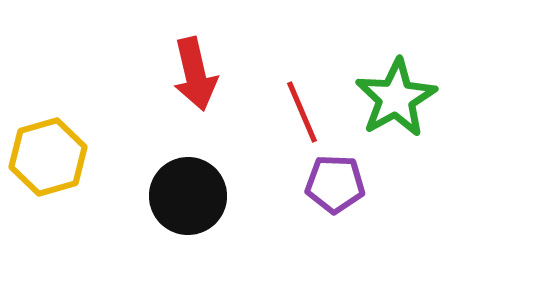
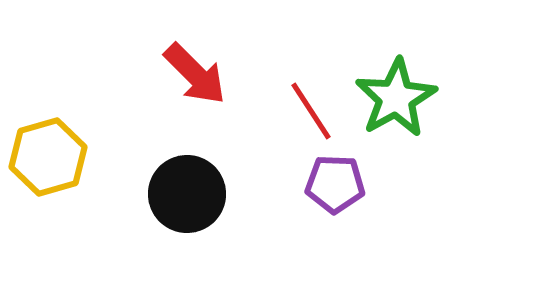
red arrow: rotated 32 degrees counterclockwise
red line: moved 9 px right, 1 px up; rotated 10 degrees counterclockwise
black circle: moved 1 px left, 2 px up
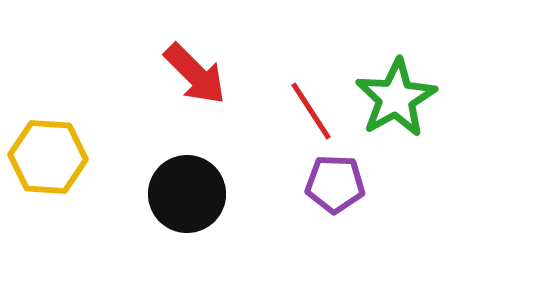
yellow hexagon: rotated 20 degrees clockwise
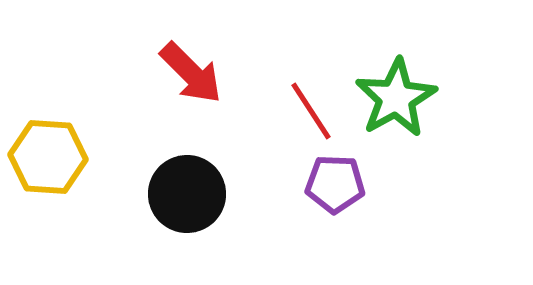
red arrow: moved 4 px left, 1 px up
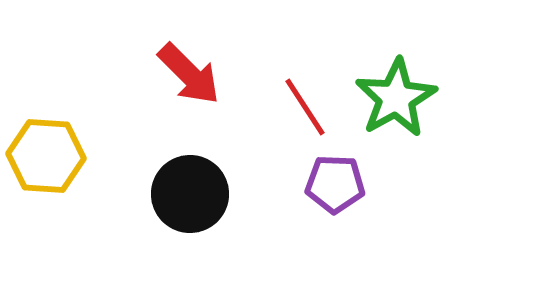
red arrow: moved 2 px left, 1 px down
red line: moved 6 px left, 4 px up
yellow hexagon: moved 2 px left, 1 px up
black circle: moved 3 px right
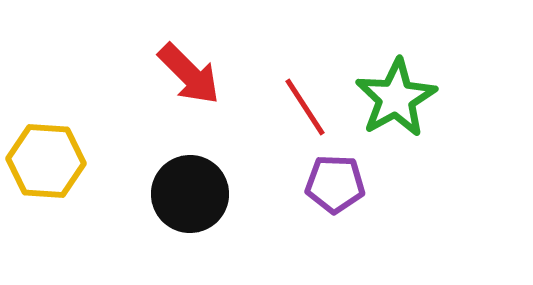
yellow hexagon: moved 5 px down
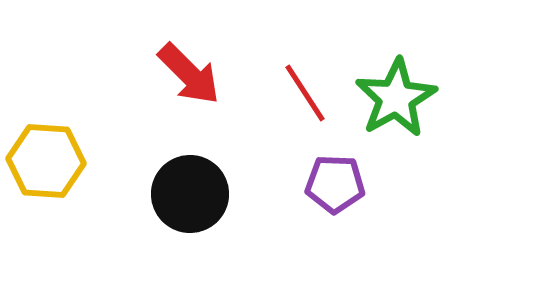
red line: moved 14 px up
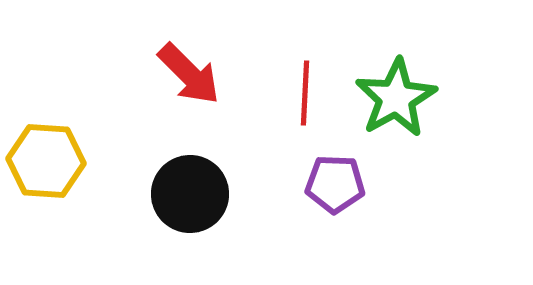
red line: rotated 36 degrees clockwise
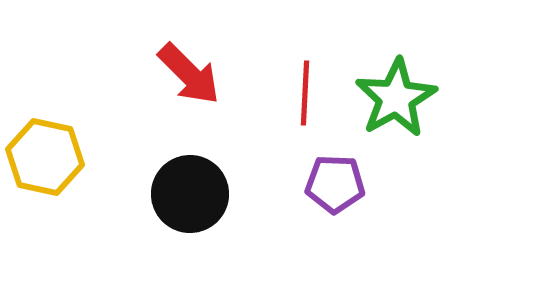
yellow hexagon: moved 1 px left, 4 px up; rotated 8 degrees clockwise
